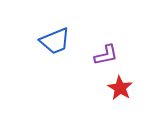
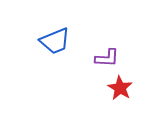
purple L-shape: moved 1 px right, 3 px down; rotated 15 degrees clockwise
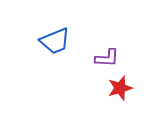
red star: rotated 25 degrees clockwise
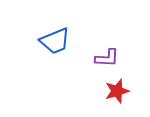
red star: moved 3 px left, 3 px down
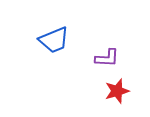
blue trapezoid: moved 1 px left, 1 px up
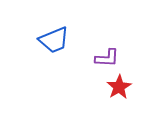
red star: moved 2 px right, 4 px up; rotated 15 degrees counterclockwise
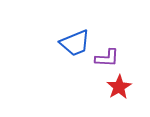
blue trapezoid: moved 21 px right, 3 px down
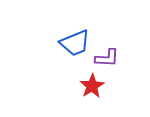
red star: moved 27 px left, 1 px up
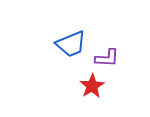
blue trapezoid: moved 4 px left, 1 px down
